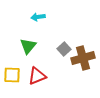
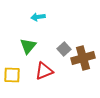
red triangle: moved 7 px right, 5 px up
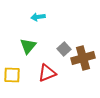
red triangle: moved 3 px right, 2 px down
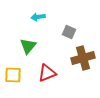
gray square: moved 5 px right, 17 px up; rotated 24 degrees counterclockwise
yellow square: moved 1 px right
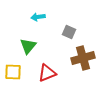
yellow square: moved 3 px up
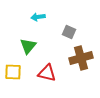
brown cross: moved 2 px left
red triangle: rotated 36 degrees clockwise
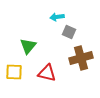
cyan arrow: moved 19 px right
yellow square: moved 1 px right
